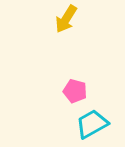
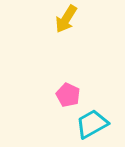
pink pentagon: moved 7 px left, 4 px down; rotated 10 degrees clockwise
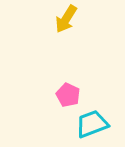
cyan trapezoid: rotated 8 degrees clockwise
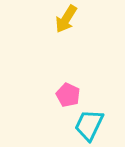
cyan trapezoid: moved 3 px left, 1 px down; rotated 44 degrees counterclockwise
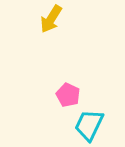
yellow arrow: moved 15 px left
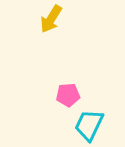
pink pentagon: rotated 30 degrees counterclockwise
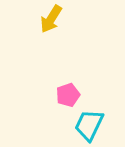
pink pentagon: rotated 15 degrees counterclockwise
